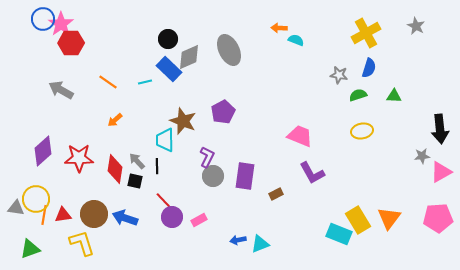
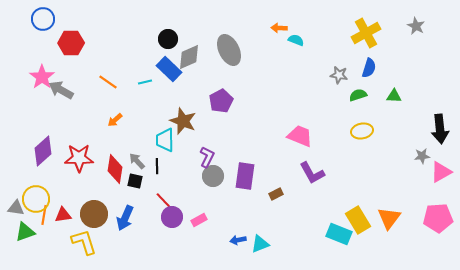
pink star at (61, 24): moved 19 px left, 53 px down
purple pentagon at (223, 112): moved 2 px left, 11 px up
blue arrow at (125, 218): rotated 85 degrees counterclockwise
yellow L-shape at (82, 243): moved 2 px right, 1 px up
green triangle at (30, 249): moved 5 px left, 17 px up
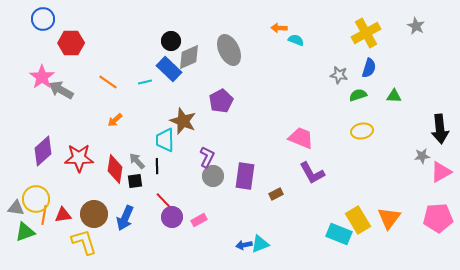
black circle at (168, 39): moved 3 px right, 2 px down
pink trapezoid at (300, 136): moved 1 px right, 2 px down
black square at (135, 181): rotated 21 degrees counterclockwise
blue arrow at (238, 240): moved 6 px right, 5 px down
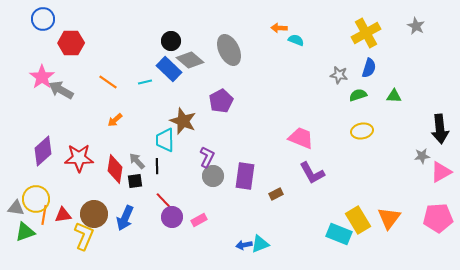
gray diamond at (189, 57): moved 1 px right, 3 px down; rotated 64 degrees clockwise
yellow L-shape at (84, 242): moved 6 px up; rotated 40 degrees clockwise
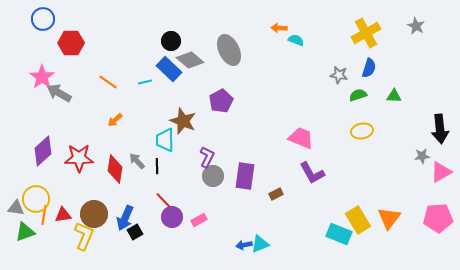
gray arrow at (61, 90): moved 2 px left, 3 px down
black square at (135, 181): moved 51 px down; rotated 21 degrees counterclockwise
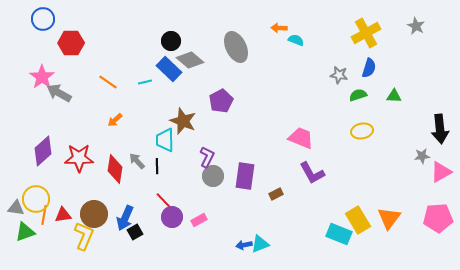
gray ellipse at (229, 50): moved 7 px right, 3 px up
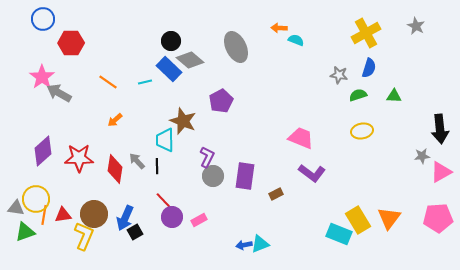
purple L-shape at (312, 173): rotated 24 degrees counterclockwise
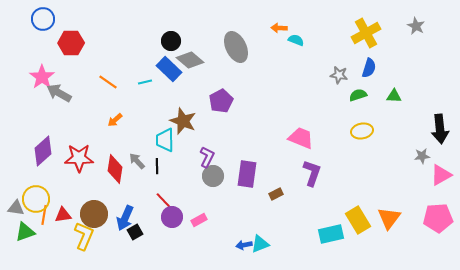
pink triangle at (441, 172): moved 3 px down
purple L-shape at (312, 173): rotated 108 degrees counterclockwise
purple rectangle at (245, 176): moved 2 px right, 2 px up
cyan rectangle at (339, 234): moved 8 px left; rotated 35 degrees counterclockwise
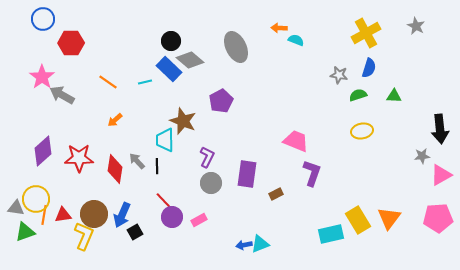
gray arrow at (59, 93): moved 3 px right, 2 px down
pink trapezoid at (301, 138): moved 5 px left, 3 px down
gray circle at (213, 176): moved 2 px left, 7 px down
blue arrow at (125, 218): moved 3 px left, 3 px up
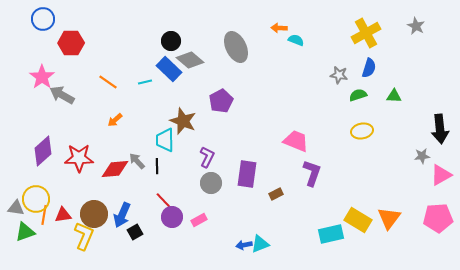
red diamond at (115, 169): rotated 76 degrees clockwise
yellow rectangle at (358, 220): rotated 28 degrees counterclockwise
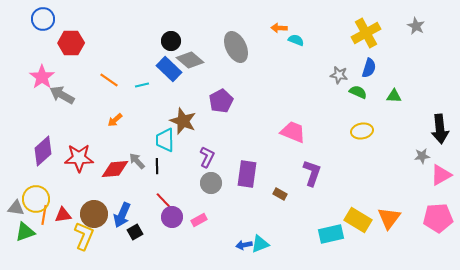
orange line at (108, 82): moved 1 px right, 2 px up
cyan line at (145, 82): moved 3 px left, 3 px down
green semicircle at (358, 95): moved 3 px up; rotated 42 degrees clockwise
pink trapezoid at (296, 141): moved 3 px left, 9 px up
brown rectangle at (276, 194): moved 4 px right; rotated 56 degrees clockwise
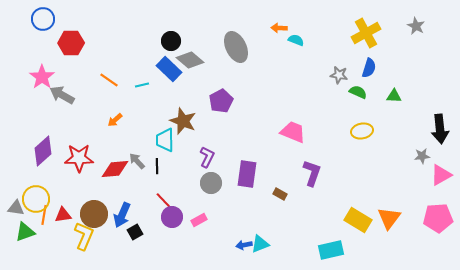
cyan rectangle at (331, 234): moved 16 px down
